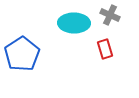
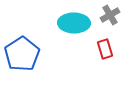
gray cross: rotated 36 degrees clockwise
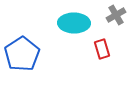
gray cross: moved 6 px right
red rectangle: moved 3 px left
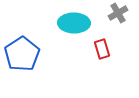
gray cross: moved 2 px right, 2 px up
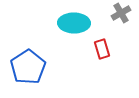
gray cross: moved 3 px right
blue pentagon: moved 6 px right, 13 px down
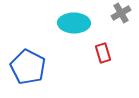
red rectangle: moved 1 px right, 4 px down
blue pentagon: rotated 12 degrees counterclockwise
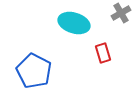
cyan ellipse: rotated 16 degrees clockwise
blue pentagon: moved 6 px right, 4 px down
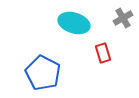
gray cross: moved 2 px right, 5 px down
blue pentagon: moved 9 px right, 2 px down
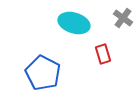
gray cross: rotated 24 degrees counterclockwise
red rectangle: moved 1 px down
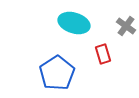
gray cross: moved 3 px right, 8 px down
blue pentagon: moved 14 px right; rotated 12 degrees clockwise
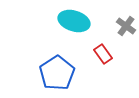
cyan ellipse: moved 2 px up
red rectangle: rotated 18 degrees counterclockwise
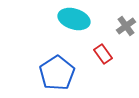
cyan ellipse: moved 2 px up
gray cross: rotated 18 degrees clockwise
